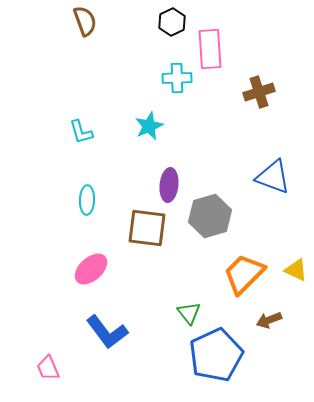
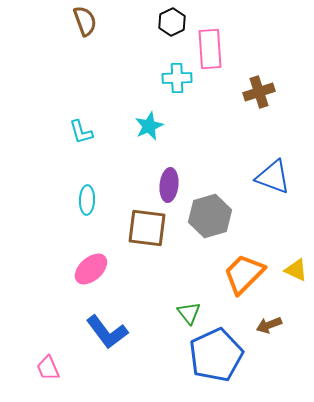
brown arrow: moved 5 px down
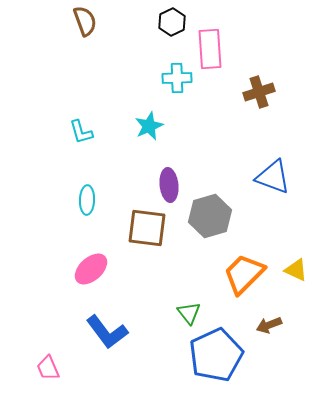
purple ellipse: rotated 12 degrees counterclockwise
